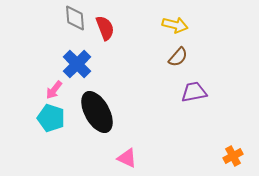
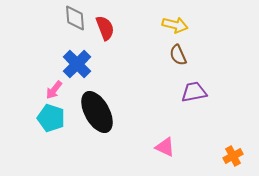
brown semicircle: moved 2 px up; rotated 115 degrees clockwise
pink triangle: moved 38 px right, 11 px up
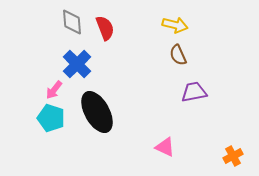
gray diamond: moved 3 px left, 4 px down
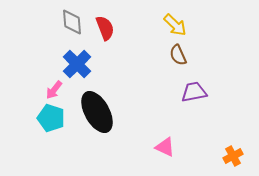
yellow arrow: rotated 30 degrees clockwise
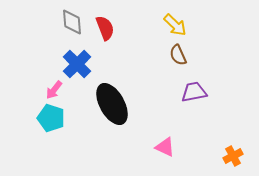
black ellipse: moved 15 px right, 8 px up
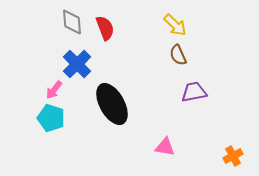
pink triangle: rotated 15 degrees counterclockwise
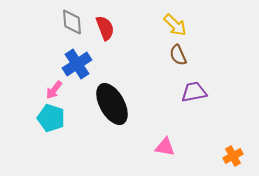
blue cross: rotated 12 degrees clockwise
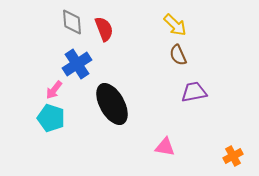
red semicircle: moved 1 px left, 1 px down
